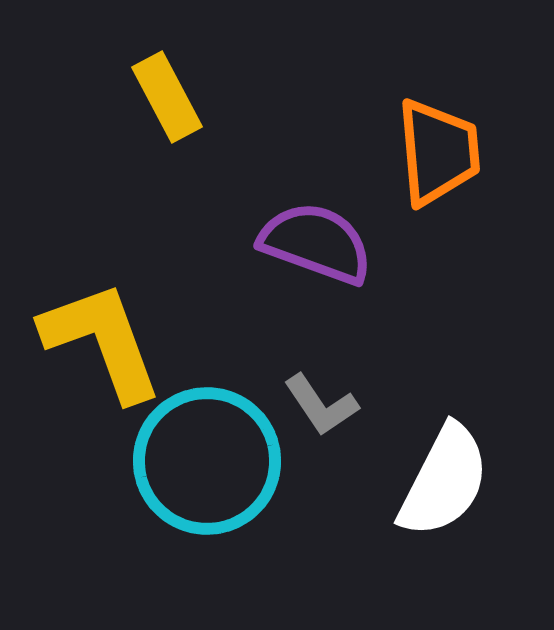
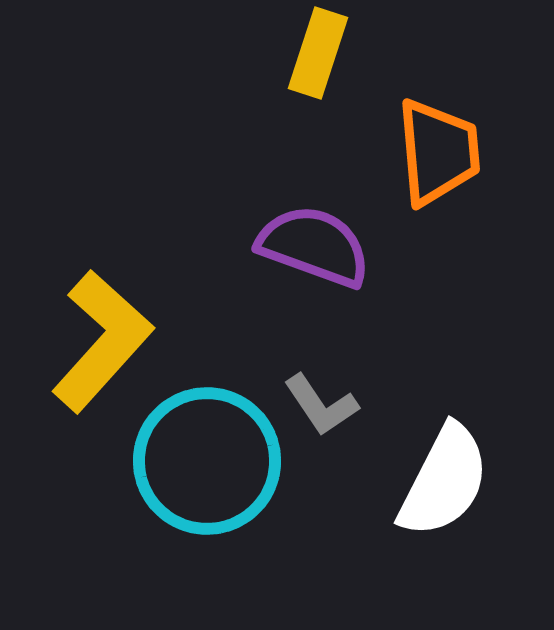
yellow rectangle: moved 151 px right, 44 px up; rotated 46 degrees clockwise
purple semicircle: moved 2 px left, 3 px down
yellow L-shape: rotated 62 degrees clockwise
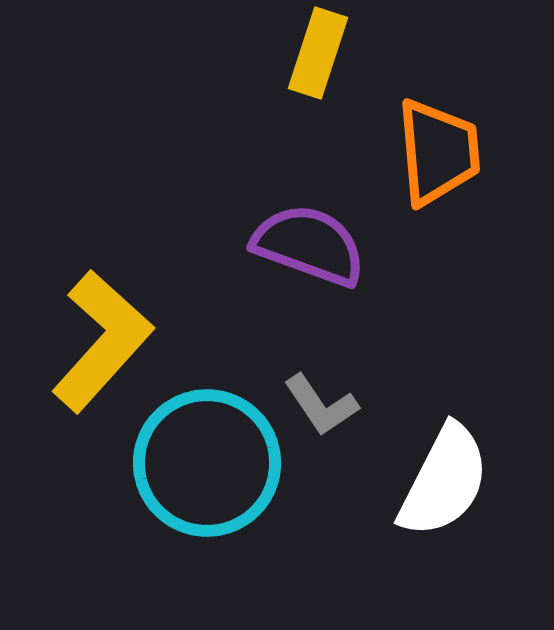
purple semicircle: moved 5 px left, 1 px up
cyan circle: moved 2 px down
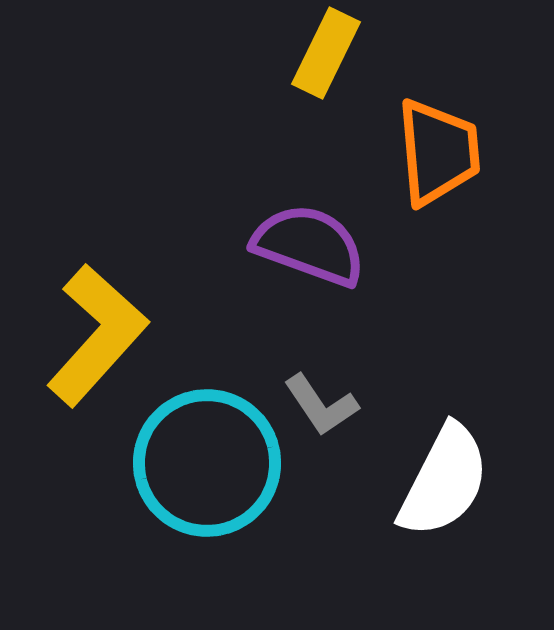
yellow rectangle: moved 8 px right; rotated 8 degrees clockwise
yellow L-shape: moved 5 px left, 6 px up
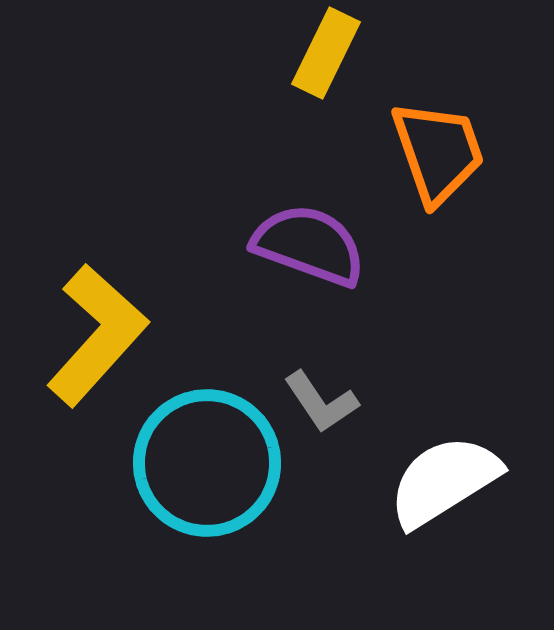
orange trapezoid: rotated 14 degrees counterclockwise
gray L-shape: moved 3 px up
white semicircle: rotated 149 degrees counterclockwise
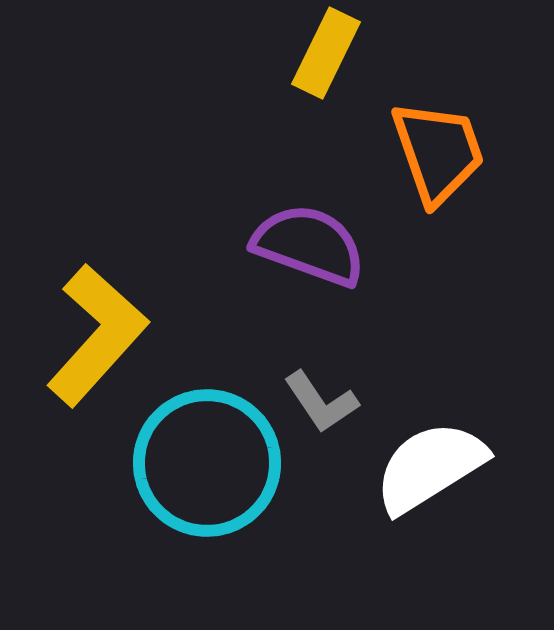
white semicircle: moved 14 px left, 14 px up
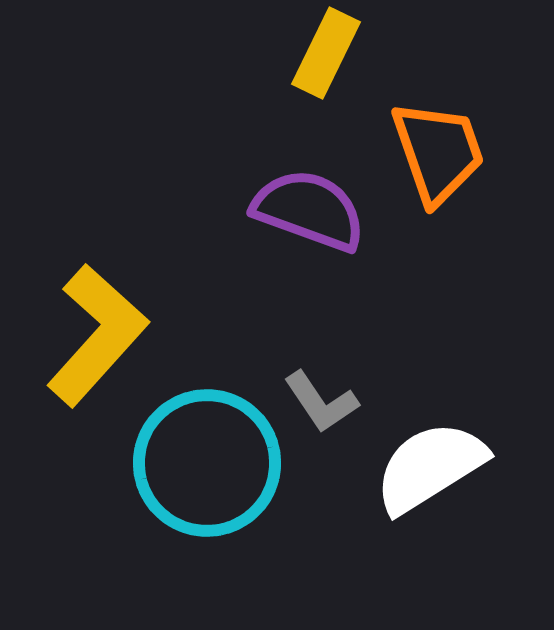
purple semicircle: moved 35 px up
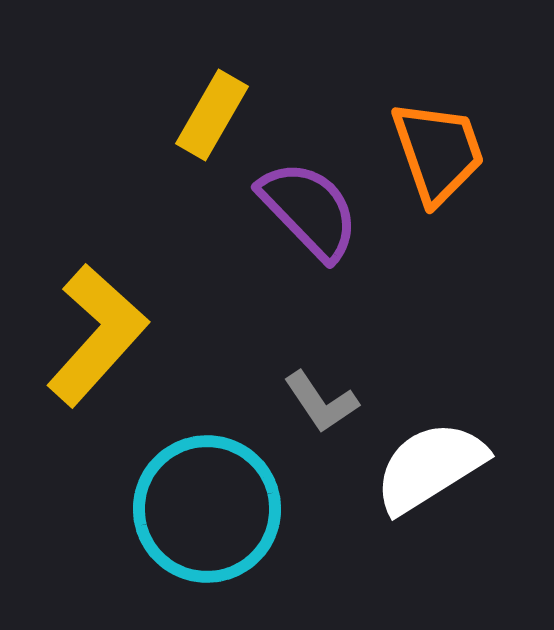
yellow rectangle: moved 114 px left, 62 px down; rotated 4 degrees clockwise
purple semicircle: rotated 26 degrees clockwise
cyan circle: moved 46 px down
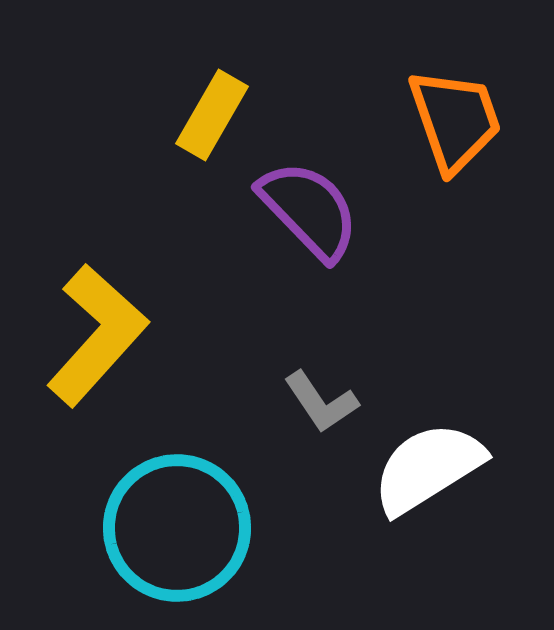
orange trapezoid: moved 17 px right, 32 px up
white semicircle: moved 2 px left, 1 px down
cyan circle: moved 30 px left, 19 px down
